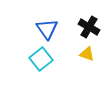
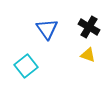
yellow triangle: moved 1 px right, 1 px down
cyan square: moved 15 px left, 7 px down
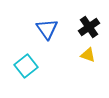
black cross: rotated 25 degrees clockwise
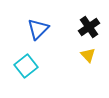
blue triangle: moved 9 px left; rotated 20 degrees clockwise
yellow triangle: rotated 28 degrees clockwise
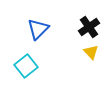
yellow triangle: moved 3 px right, 3 px up
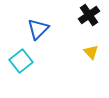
black cross: moved 12 px up
cyan square: moved 5 px left, 5 px up
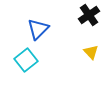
cyan square: moved 5 px right, 1 px up
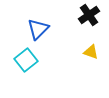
yellow triangle: rotated 28 degrees counterclockwise
